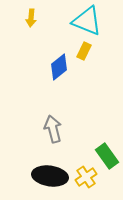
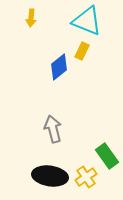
yellow rectangle: moved 2 px left
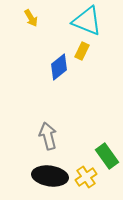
yellow arrow: rotated 36 degrees counterclockwise
gray arrow: moved 5 px left, 7 px down
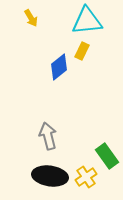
cyan triangle: rotated 28 degrees counterclockwise
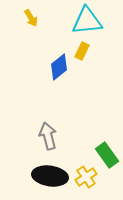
green rectangle: moved 1 px up
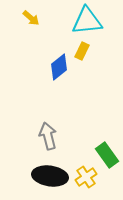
yellow arrow: rotated 18 degrees counterclockwise
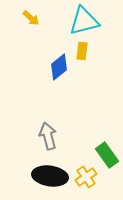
cyan triangle: moved 3 px left; rotated 8 degrees counterclockwise
yellow rectangle: rotated 18 degrees counterclockwise
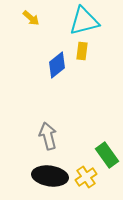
blue diamond: moved 2 px left, 2 px up
